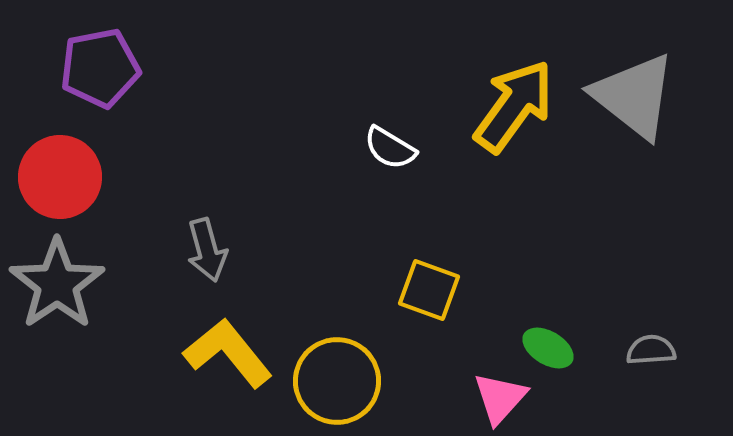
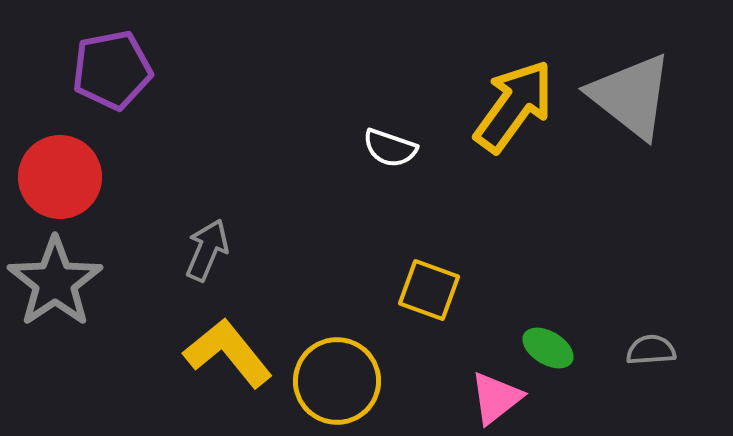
purple pentagon: moved 12 px right, 2 px down
gray triangle: moved 3 px left
white semicircle: rotated 12 degrees counterclockwise
gray arrow: rotated 142 degrees counterclockwise
gray star: moved 2 px left, 2 px up
pink triangle: moved 4 px left; rotated 10 degrees clockwise
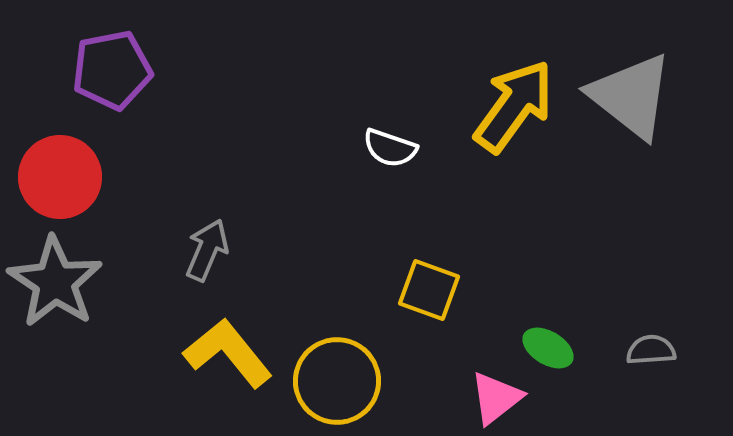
gray star: rotated 4 degrees counterclockwise
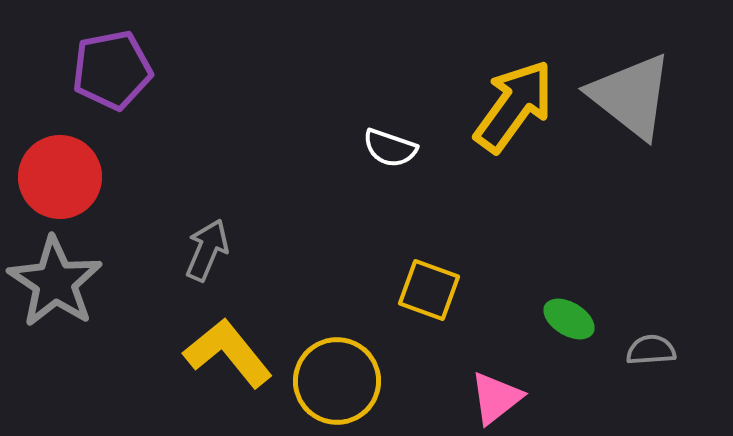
green ellipse: moved 21 px right, 29 px up
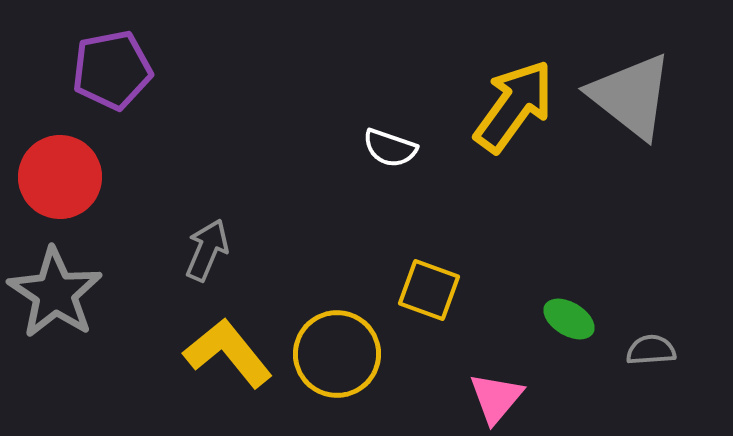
gray star: moved 11 px down
yellow circle: moved 27 px up
pink triangle: rotated 12 degrees counterclockwise
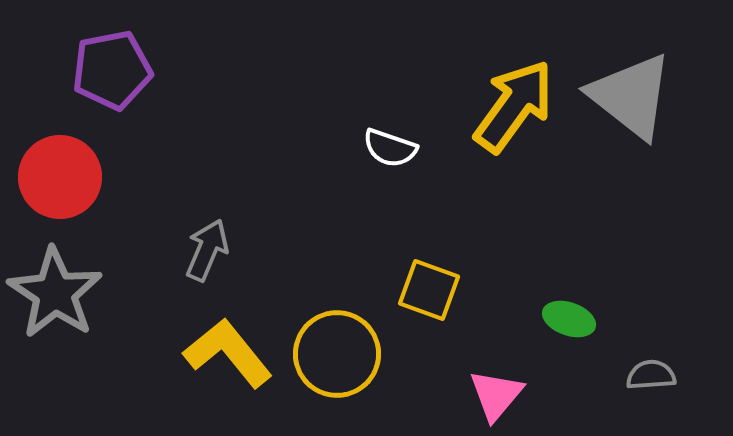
green ellipse: rotated 12 degrees counterclockwise
gray semicircle: moved 25 px down
pink triangle: moved 3 px up
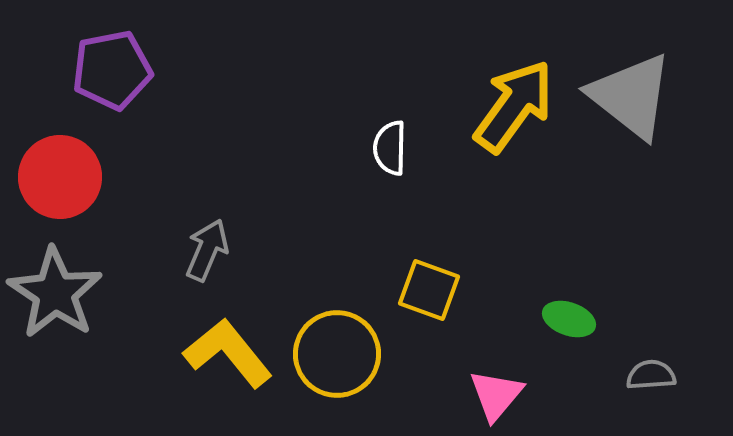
white semicircle: rotated 72 degrees clockwise
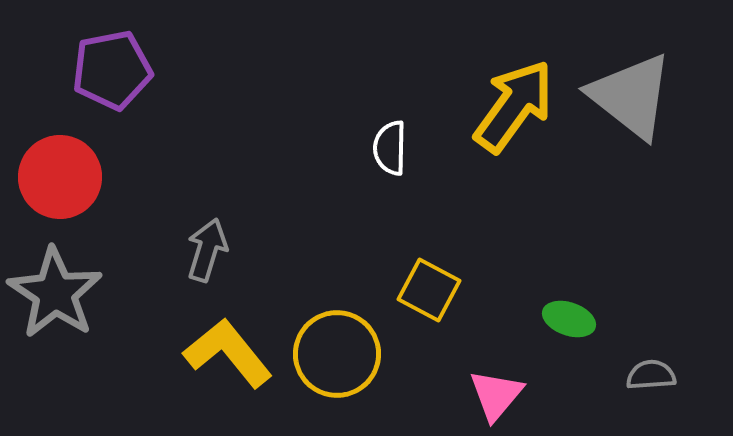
gray arrow: rotated 6 degrees counterclockwise
yellow square: rotated 8 degrees clockwise
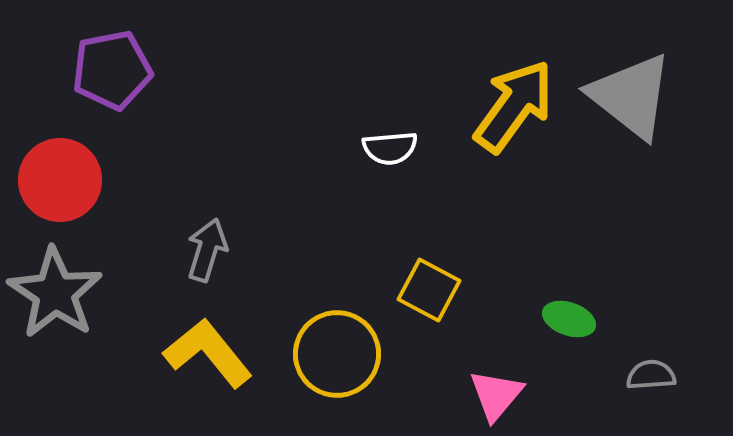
white semicircle: rotated 96 degrees counterclockwise
red circle: moved 3 px down
yellow L-shape: moved 20 px left
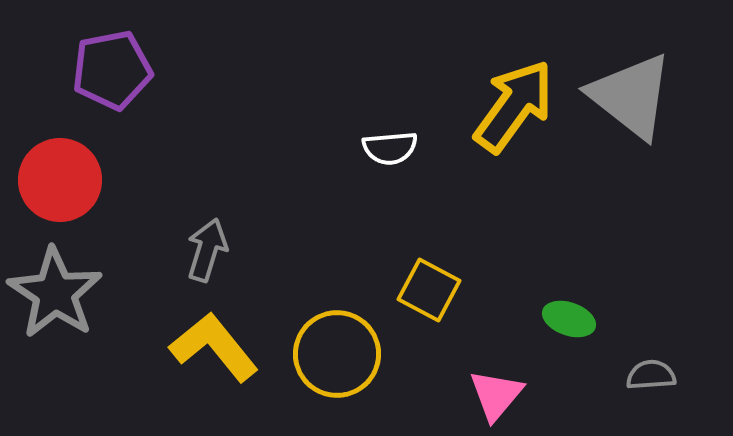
yellow L-shape: moved 6 px right, 6 px up
